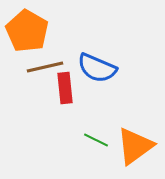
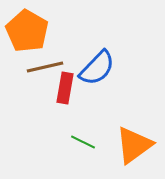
blue semicircle: rotated 69 degrees counterclockwise
red rectangle: rotated 16 degrees clockwise
green line: moved 13 px left, 2 px down
orange triangle: moved 1 px left, 1 px up
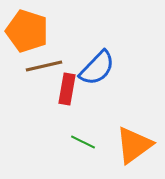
orange pentagon: rotated 12 degrees counterclockwise
brown line: moved 1 px left, 1 px up
red rectangle: moved 2 px right, 1 px down
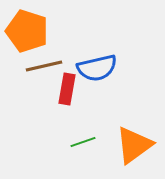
blue semicircle: rotated 33 degrees clockwise
green line: rotated 45 degrees counterclockwise
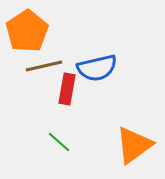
orange pentagon: rotated 21 degrees clockwise
green line: moved 24 px left; rotated 60 degrees clockwise
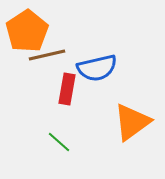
brown line: moved 3 px right, 11 px up
orange triangle: moved 2 px left, 23 px up
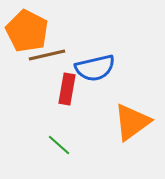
orange pentagon: rotated 12 degrees counterclockwise
blue semicircle: moved 2 px left
green line: moved 3 px down
